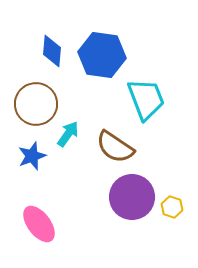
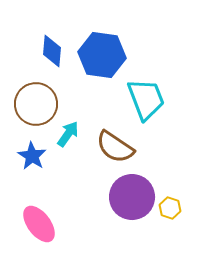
blue star: rotated 20 degrees counterclockwise
yellow hexagon: moved 2 px left, 1 px down
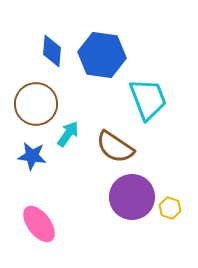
cyan trapezoid: moved 2 px right
blue star: rotated 24 degrees counterclockwise
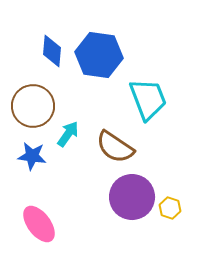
blue hexagon: moved 3 px left
brown circle: moved 3 px left, 2 px down
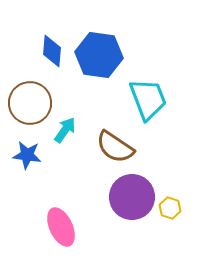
brown circle: moved 3 px left, 3 px up
cyan arrow: moved 3 px left, 4 px up
blue star: moved 5 px left, 1 px up
pink ellipse: moved 22 px right, 3 px down; rotated 12 degrees clockwise
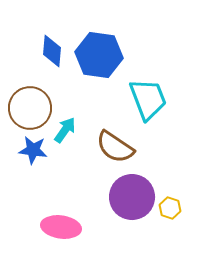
brown circle: moved 5 px down
blue star: moved 6 px right, 5 px up
pink ellipse: rotated 57 degrees counterclockwise
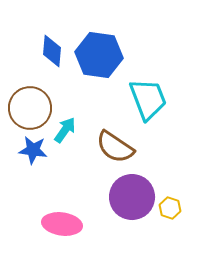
pink ellipse: moved 1 px right, 3 px up
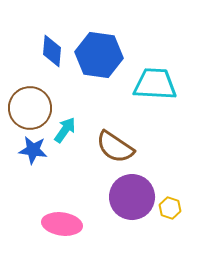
cyan trapezoid: moved 7 px right, 15 px up; rotated 66 degrees counterclockwise
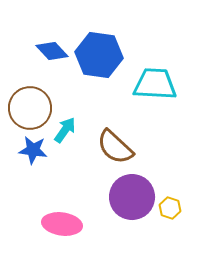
blue diamond: rotated 48 degrees counterclockwise
brown semicircle: rotated 9 degrees clockwise
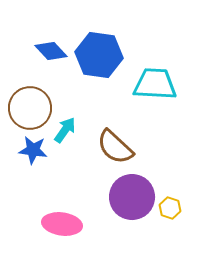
blue diamond: moved 1 px left
